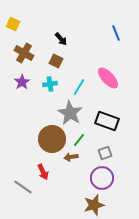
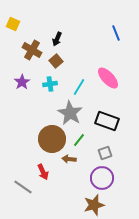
black arrow: moved 4 px left; rotated 64 degrees clockwise
brown cross: moved 8 px right, 3 px up
brown square: rotated 24 degrees clockwise
brown arrow: moved 2 px left, 2 px down; rotated 16 degrees clockwise
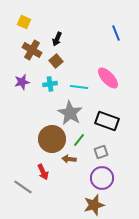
yellow square: moved 11 px right, 2 px up
purple star: rotated 21 degrees clockwise
cyan line: rotated 66 degrees clockwise
gray square: moved 4 px left, 1 px up
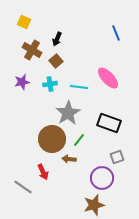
gray star: moved 2 px left; rotated 10 degrees clockwise
black rectangle: moved 2 px right, 2 px down
gray square: moved 16 px right, 5 px down
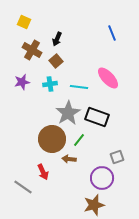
blue line: moved 4 px left
black rectangle: moved 12 px left, 6 px up
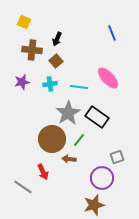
brown cross: rotated 24 degrees counterclockwise
black rectangle: rotated 15 degrees clockwise
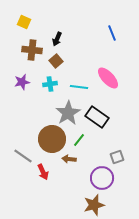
gray line: moved 31 px up
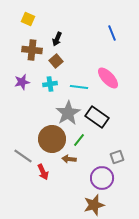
yellow square: moved 4 px right, 3 px up
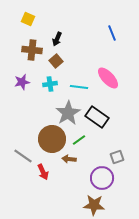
green line: rotated 16 degrees clockwise
brown star: rotated 20 degrees clockwise
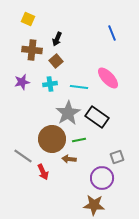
green line: rotated 24 degrees clockwise
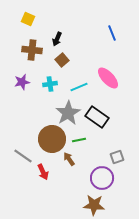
brown square: moved 6 px right, 1 px up
cyan line: rotated 30 degrees counterclockwise
brown arrow: rotated 48 degrees clockwise
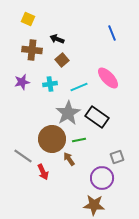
black arrow: rotated 88 degrees clockwise
